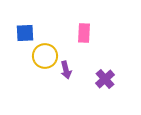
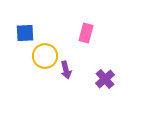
pink rectangle: moved 2 px right; rotated 12 degrees clockwise
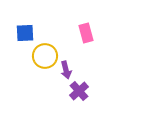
pink rectangle: rotated 30 degrees counterclockwise
purple cross: moved 26 px left, 12 px down
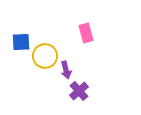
blue square: moved 4 px left, 9 px down
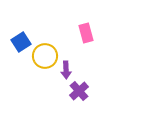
blue square: rotated 30 degrees counterclockwise
purple arrow: rotated 12 degrees clockwise
